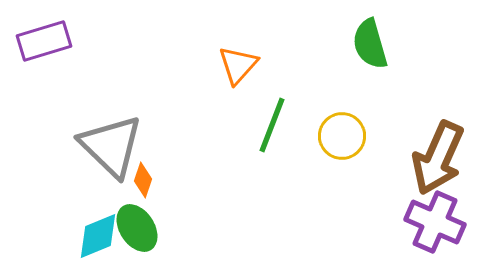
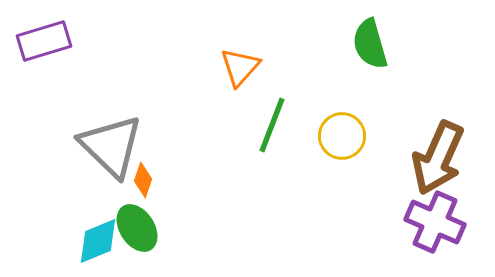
orange triangle: moved 2 px right, 2 px down
cyan diamond: moved 5 px down
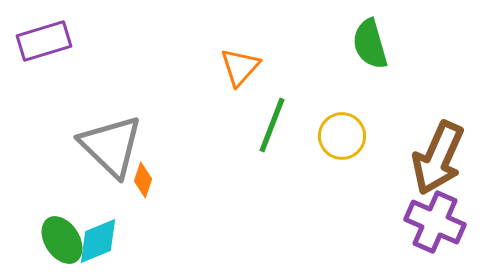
green ellipse: moved 75 px left, 12 px down
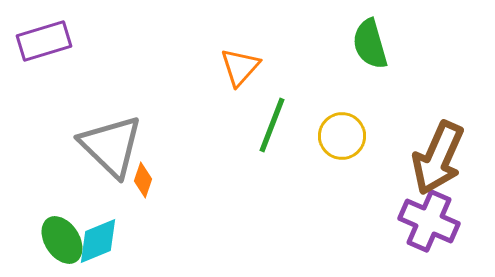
purple cross: moved 6 px left, 1 px up
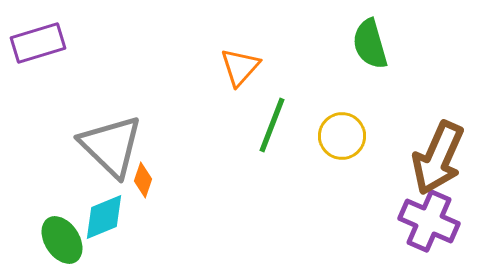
purple rectangle: moved 6 px left, 2 px down
cyan diamond: moved 6 px right, 24 px up
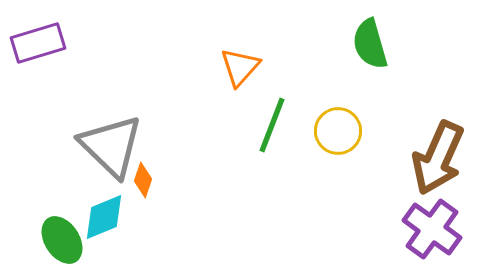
yellow circle: moved 4 px left, 5 px up
purple cross: moved 3 px right, 8 px down; rotated 12 degrees clockwise
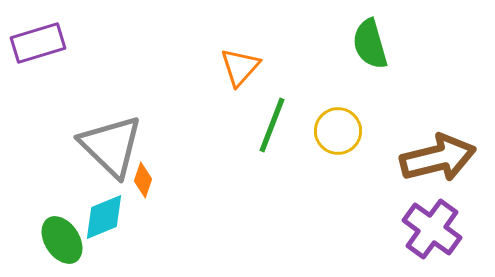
brown arrow: rotated 128 degrees counterclockwise
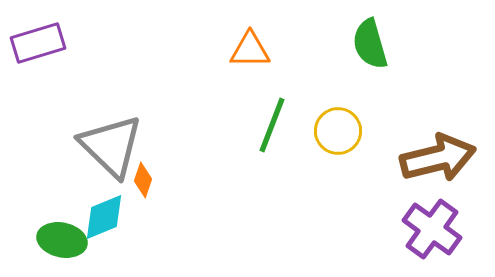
orange triangle: moved 10 px right, 17 px up; rotated 48 degrees clockwise
green ellipse: rotated 45 degrees counterclockwise
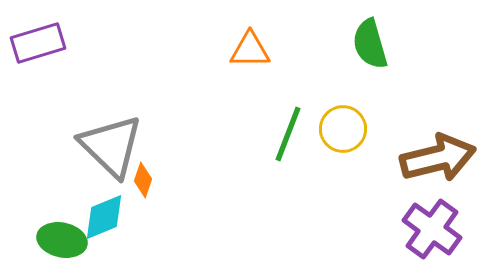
green line: moved 16 px right, 9 px down
yellow circle: moved 5 px right, 2 px up
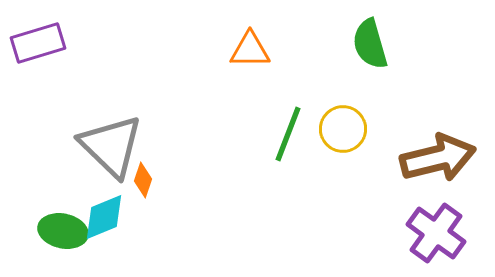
purple cross: moved 4 px right, 4 px down
green ellipse: moved 1 px right, 9 px up
